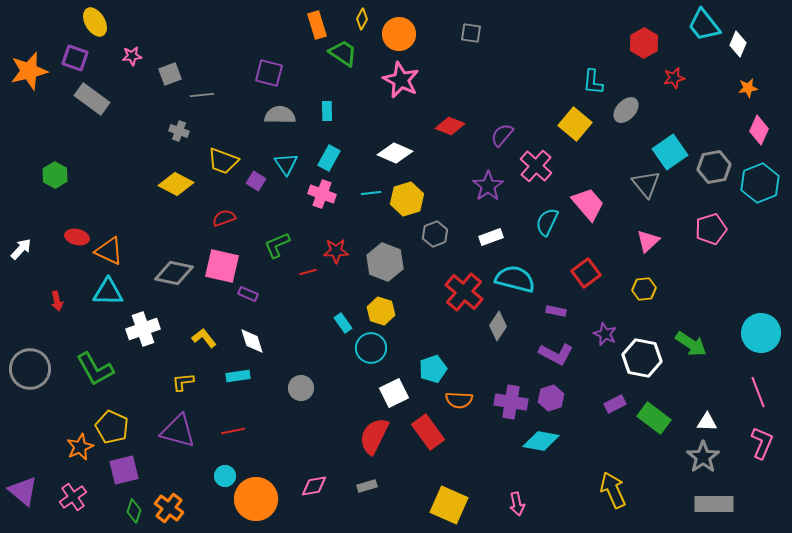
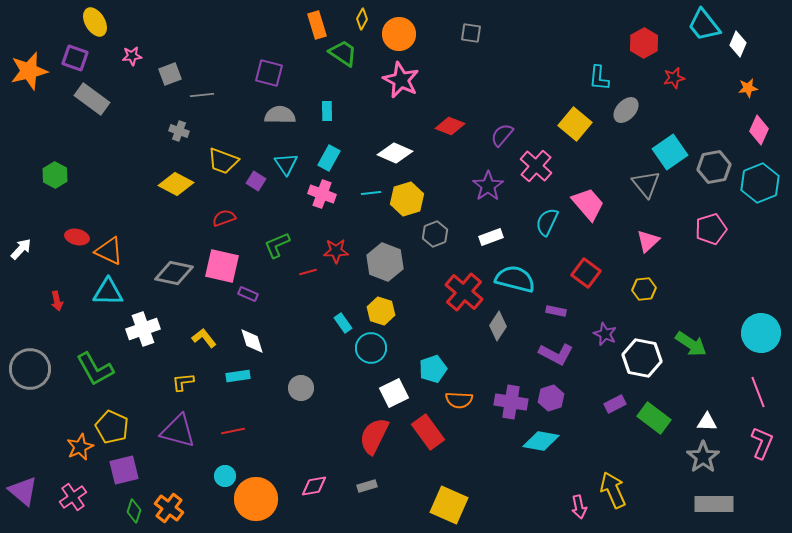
cyan L-shape at (593, 82): moved 6 px right, 4 px up
red square at (586, 273): rotated 16 degrees counterclockwise
pink arrow at (517, 504): moved 62 px right, 3 px down
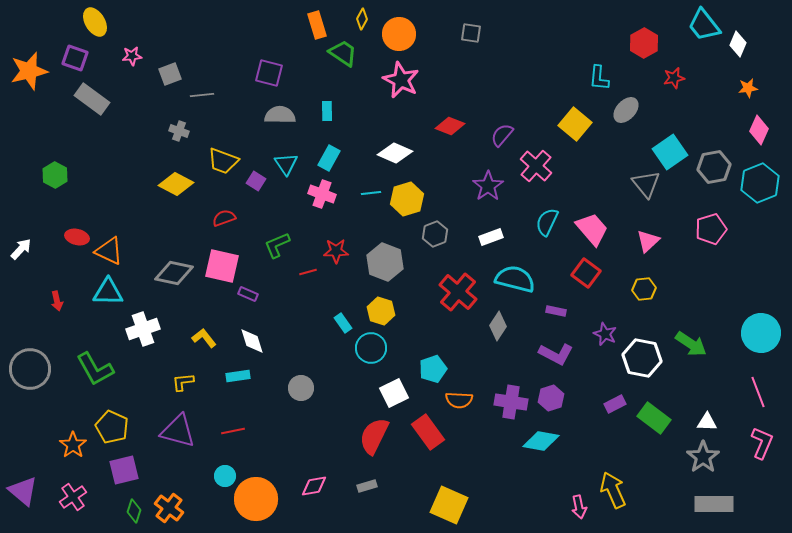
pink trapezoid at (588, 204): moved 4 px right, 25 px down
red cross at (464, 292): moved 6 px left
orange star at (80, 447): moved 7 px left, 2 px up; rotated 12 degrees counterclockwise
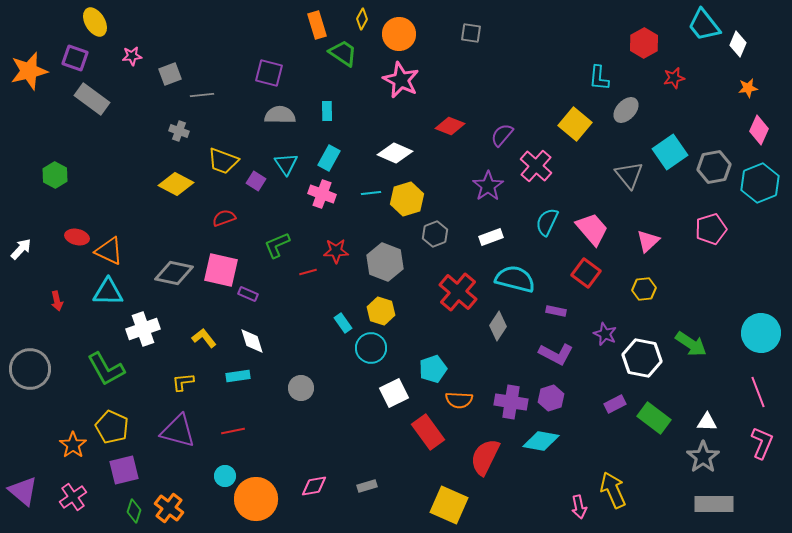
gray triangle at (646, 184): moved 17 px left, 9 px up
pink square at (222, 266): moved 1 px left, 4 px down
green L-shape at (95, 369): moved 11 px right
red semicircle at (374, 436): moved 111 px right, 21 px down
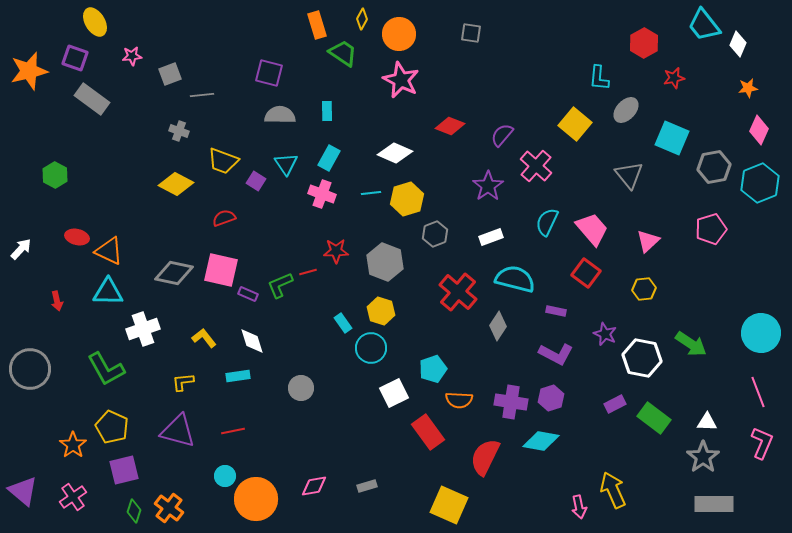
cyan square at (670, 152): moved 2 px right, 14 px up; rotated 32 degrees counterclockwise
green L-shape at (277, 245): moved 3 px right, 40 px down
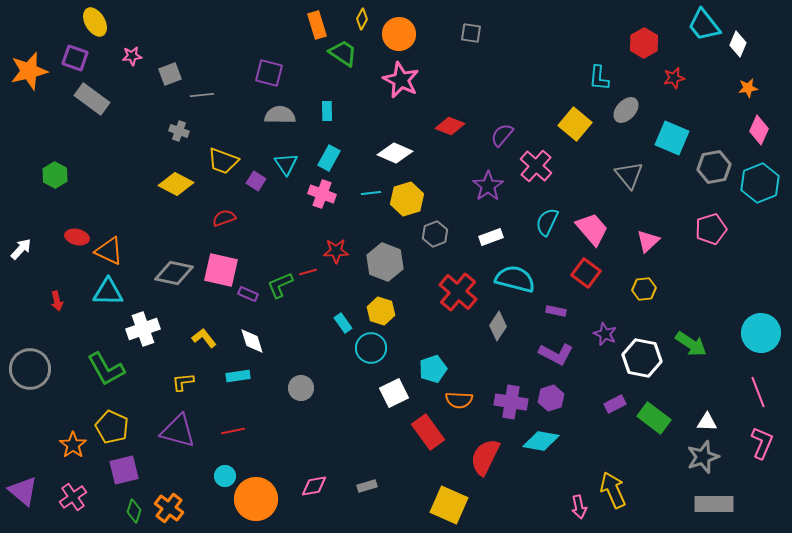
gray star at (703, 457): rotated 16 degrees clockwise
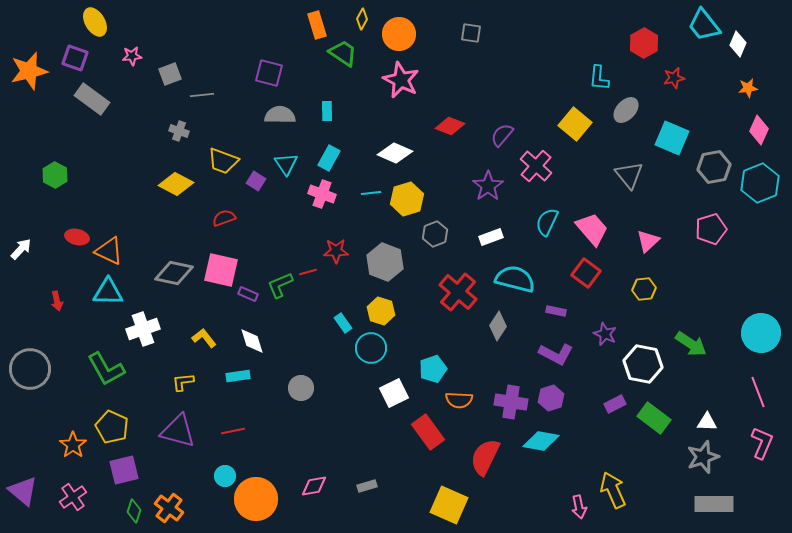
white hexagon at (642, 358): moved 1 px right, 6 px down
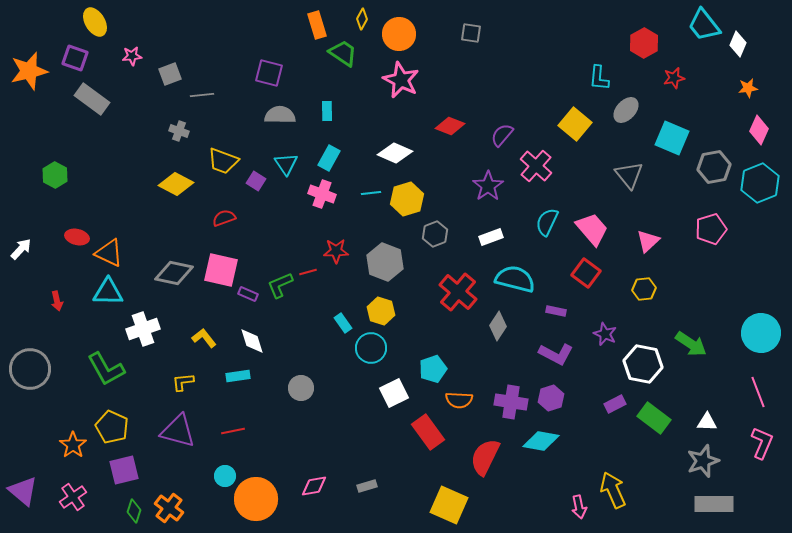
orange triangle at (109, 251): moved 2 px down
gray star at (703, 457): moved 4 px down
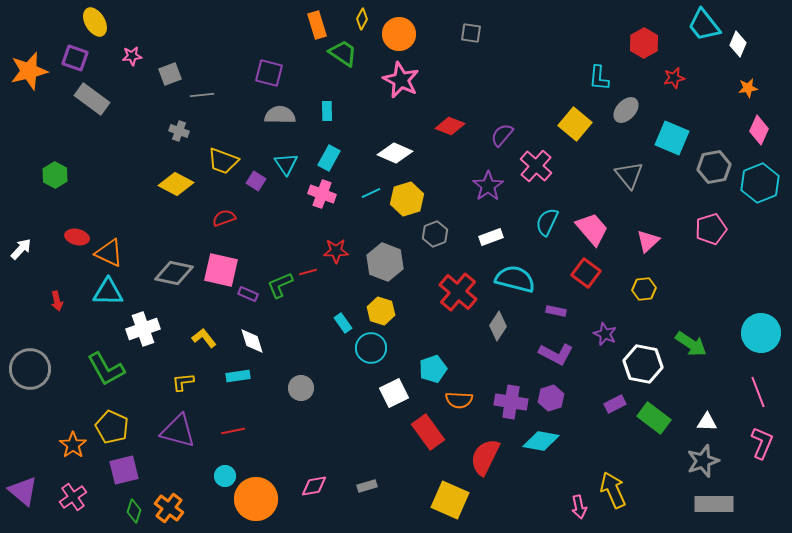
cyan line at (371, 193): rotated 18 degrees counterclockwise
yellow square at (449, 505): moved 1 px right, 5 px up
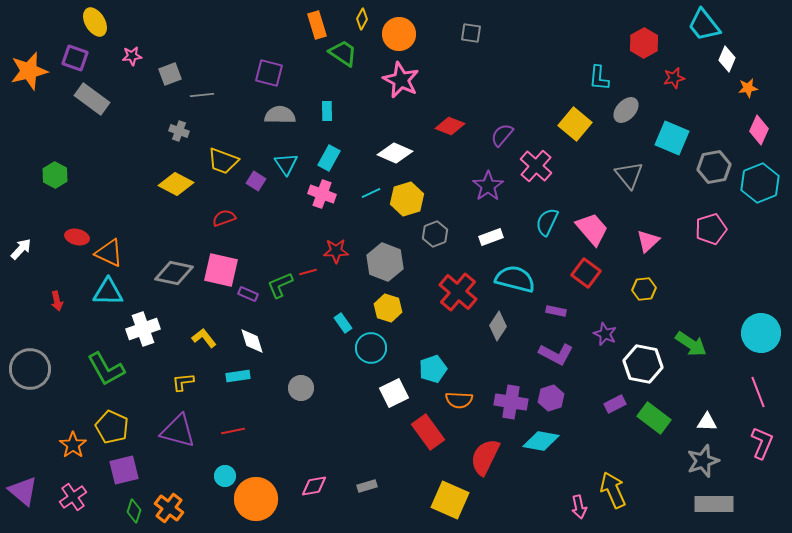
white diamond at (738, 44): moved 11 px left, 15 px down
yellow hexagon at (381, 311): moved 7 px right, 3 px up
